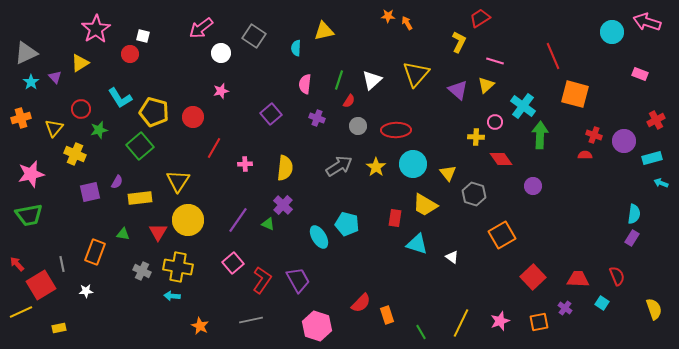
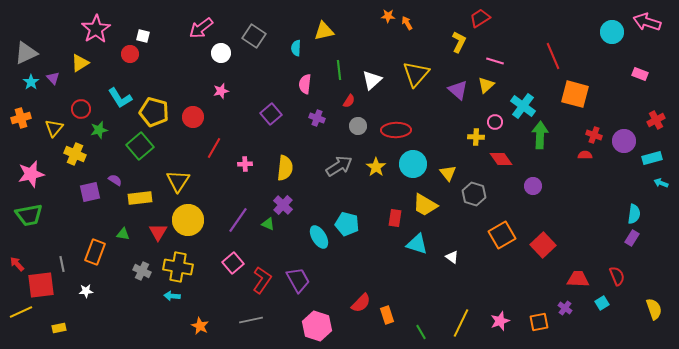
purple triangle at (55, 77): moved 2 px left, 1 px down
green line at (339, 80): moved 10 px up; rotated 24 degrees counterclockwise
purple semicircle at (117, 182): moved 2 px left, 2 px up; rotated 88 degrees counterclockwise
red square at (533, 277): moved 10 px right, 32 px up
red square at (41, 285): rotated 24 degrees clockwise
cyan square at (602, 303): rotated 24 degrees clockwise
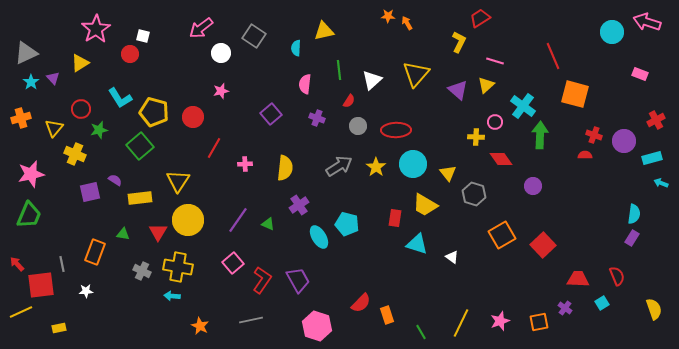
purple cross at (283, 205): moved 16 px right; rotated 12 degrees clockwise
green trapezoid at (29, 215): rotated 56 degrees counterclockwise
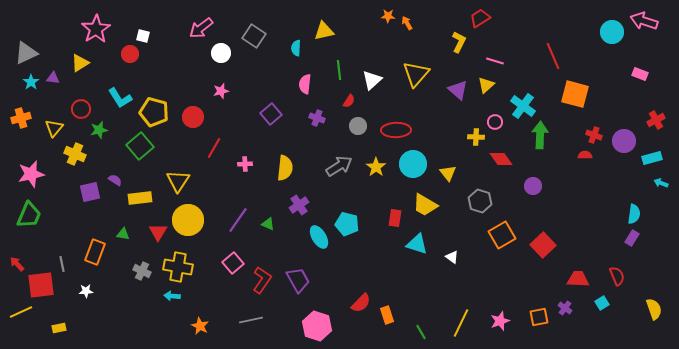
pink arrow at (647, 22): moved 3 px left, 1 px up
purple triangle at (53, 78): rotated 40 degrees counterclockwise
gray hexagon at (474, 194): moved 6 px right, 7 px down
orange square at (539, 322): moved 5 px up
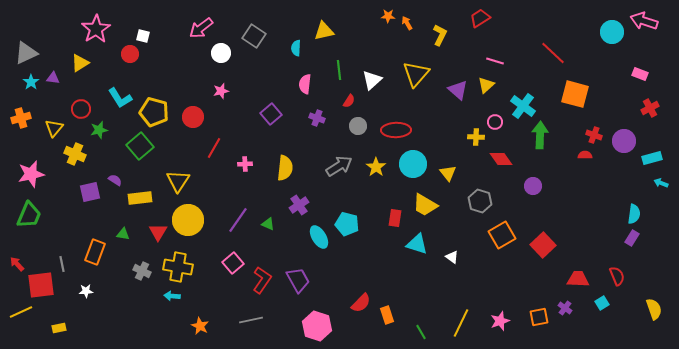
yellow L-shape at (459, 42): moved 19 px left, 7 px up
red line at (553, 56): moved 3 px up; rotated 24 degrees counterclockwise
red cross at (656, 120): moved 6 px left, 12 px up
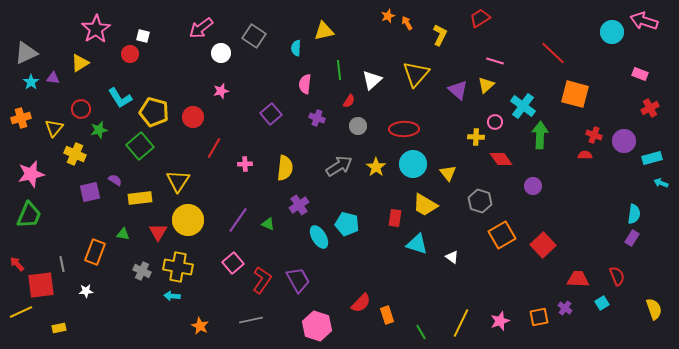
orange star at (388, 16): rotated 24 degrees counterclockwise
red ellipse at (396, 130): moved 8 px right, 1 px up
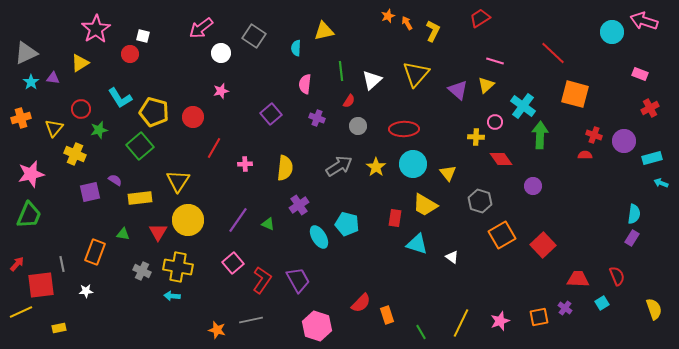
yellow L-shape at (440, 35): moved 7 px left, 4 px up
green line at (339, 70): moved 2 px right, 1 px down
red arrow at (17, 264): rotated 84 degrees clockwise
orange star at (200, 326): moved 17 px right, 4 px down; rotated 12 degrees counterclockwise
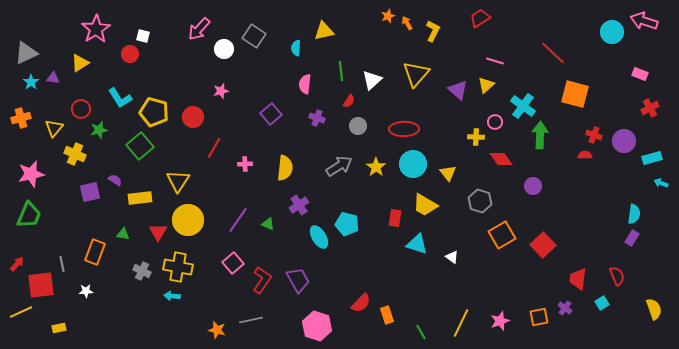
pink arrow at (201, 28): moved 2 px left, 1 px down; rotated 10 degrees counterclockwise
white circle at (221, 53): moved 3 px right, 4 px up
red trapezoid at (578, 279): rotated 85 degrees counterclockwise
